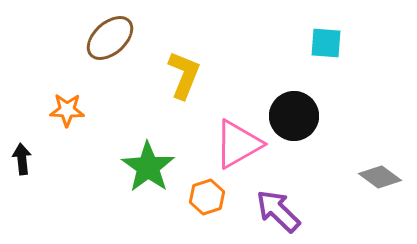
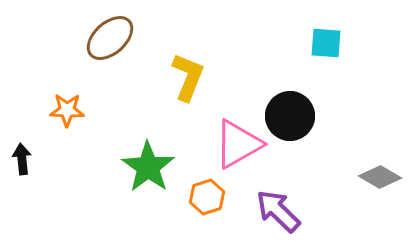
yellow L-shape: moved 4 px right, 2 px down
black circle: moved 4 px left
gray diamond: rotated 6 degrees counterclockwise
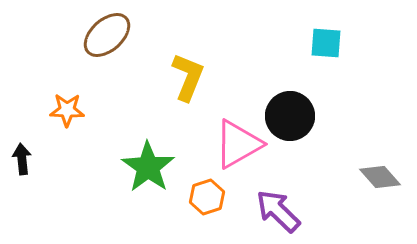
brown ellipse: moved 3 px left, 3 px up
gray diamond: rotated 18 degrees clockwise
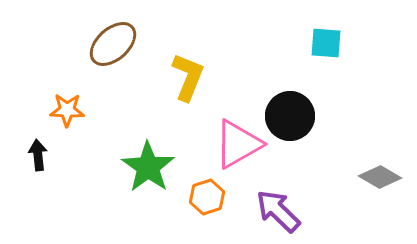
brown ellipse: moved 6 px right, 9 px down
black arrow: moved 16 px right, 4 px up
gray diamond: rotated 18 degrees counterclockwise
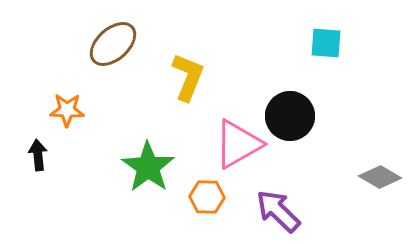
orange hexagon: rotated 20 degrees clockwise
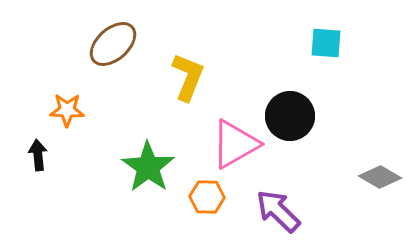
pink triangle: moved 3 px left
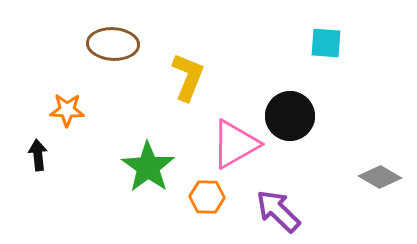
brown ellipse: rotated 45 degrees clockwise
